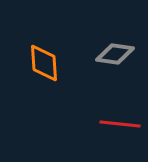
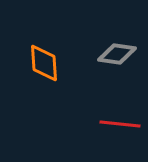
gray diamond: moved 2 px right
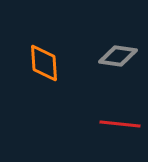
gray diamond: moved 1 px right, 2 px down
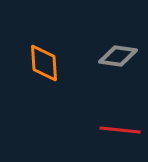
red line: moved 6 px down
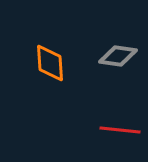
orange diamond: moved 6 px right
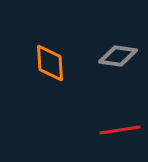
red line: rotated 15 degrees counterclockwise
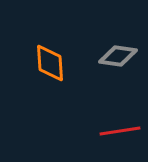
red line: moved 1 px down
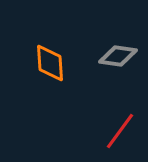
red line: rotated 45 degrees counterclockwise
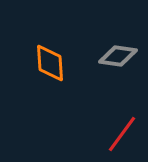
red line: moved 2 px right, 3 px down
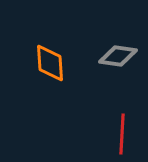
red line: rotated 33 degrees counterclockwise
